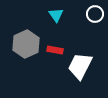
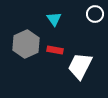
cyan triangle: moved 2 px left, 4 px down
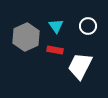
white circle: moved 7 px left, 12 px down
cyan triangle: moved 2 px right, 7 px down
gray hexagon: moved 7 px up
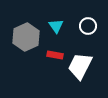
red rectangle: moved 5 px down
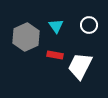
white circle: moved 1 px right, 1 px up
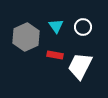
white circle: moved 6 px left, 2 px down
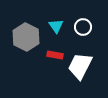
gray hexagon: rotated 8 degrees counterclockwise
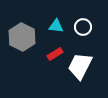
cyan triangle: rotated 49 degrees counterclockwise
gray hexagon: moved 4 px left
red rectangle: moved 1 px up; rotated 42 degrees counterclockwise
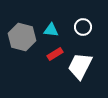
cyan triangle: moved 5 px left, 4 px down
gray hexagon: rotated 12 degrees counterclockwise
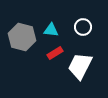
red rectangle: moved 1 px up
